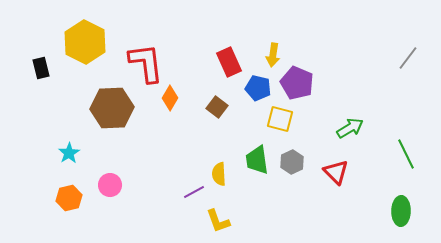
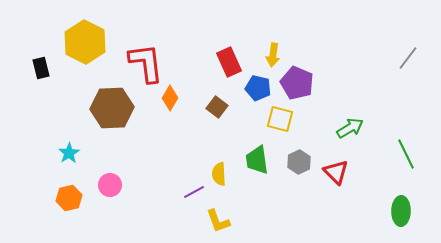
gray hexagon: moved 7 px right
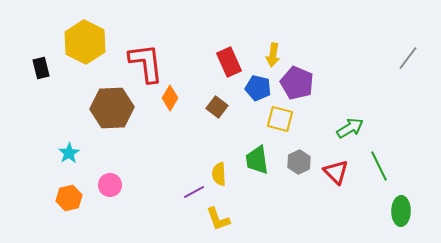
green line: moved 27 px left, 12 px down
yellow L-shape: moved 2 px up
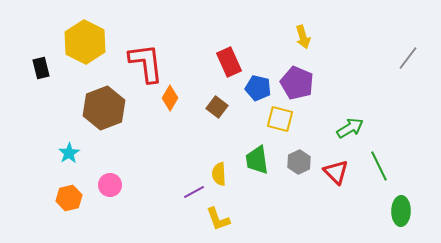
yellow arrow: moved 30 px right, 18 px up; rotated 25 degrees counterclockwise
brown hexagon: moved 8 px left; rotated 18 degrees counterclockwise
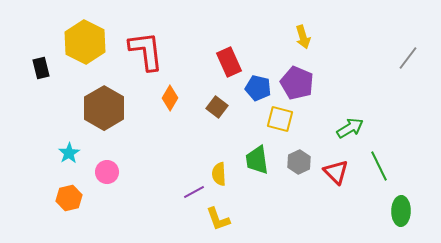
red L-shape: moved 12 px up
brown hexagon: rotated 9 degrees counterclockwise
pink circle: moved 3 px left, 13 px up
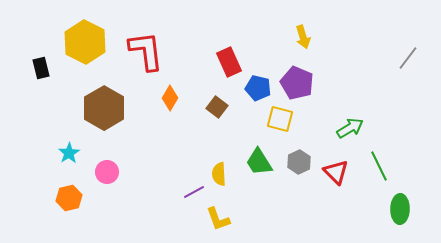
green trapezoid: moved 2 px right, 2 px down; rotated 24 degrees counterclockwise
green ellipse: moved 1 px left, 2 px up
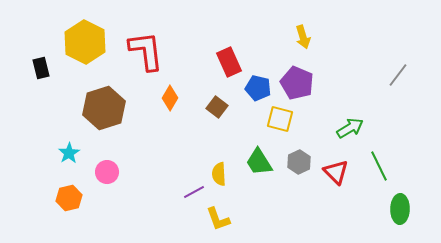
gray line: moved 10 px left, 17 px down
brown hexagon: rotated 12 degrees clockwise
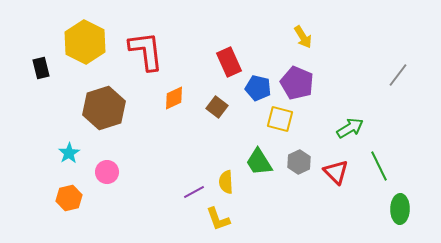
yellow arrow: rotated 15 degrees counterclockwise
orange diamond: moved 4 px right; rotated 35 degrees clockwise
yellow semicircle: moved 7 px right, 8 px down
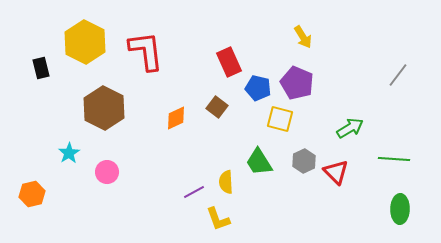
orange diamond: moved 2 px right, 20 px down
brown hexagon: rotated 15 degrees counterclockwise
gray hexagon: moved 5 px right, 1 px up
green line: moved 15 px right, 7 px up; rotated 60 degrees counterclockwise
orange hexagon: moved 37 px left, 4 px up
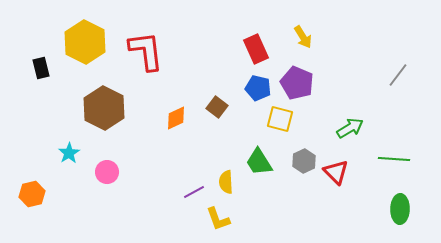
red rectangle: moved 27 px right, 13 px up
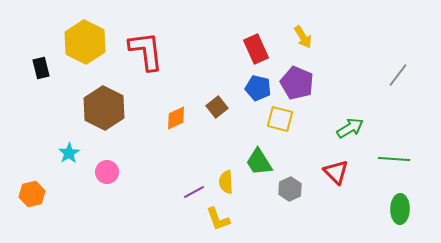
brown square: rotated 15 degrees clockwise
gray hexagon: moved 14 px left, 28 px down
